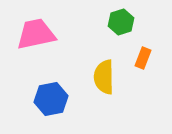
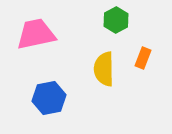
green hexagon: moved 5 px left, 2 px up; rotated 10 degrees counterclockwise
yellow semicircle: moved 8 px up
blue hexagon: moved 2 px left, 1 px up
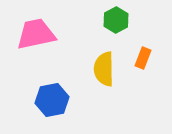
blue hexagon: moved 3 px right, 2 px down
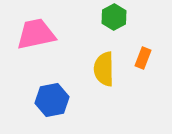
green hexagon: moved 2 px left, 3 px up
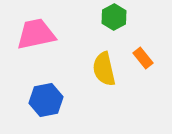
orange rectangle: rotated 60 degrees counterclockwise
yellow semicircle: rotated 12 degrees counterclockwise
blue hexagon: moved 6 px left
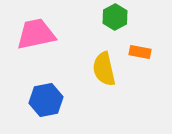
green hexagon: moved 1 px right
orange rectangle: moved 3 px left, 6 px up; rotated 40 degrees counterclockwise
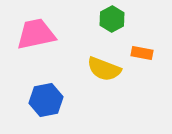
green hexagon: moved 3 px left, 2 px down
orange rectangle: moved 2 px right, 1 px down
yellow semicircle: rotated 56 degrees counterclockwise
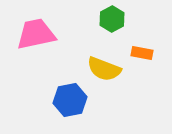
blue hexagon: moved 24 px right
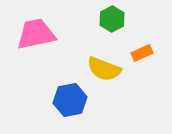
orange rectangle: rotated 35 degrees counterclockwise
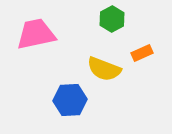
blue hexagon: rotated 8 degrees clockwise
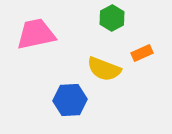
green hexagon: moved 1 px up
